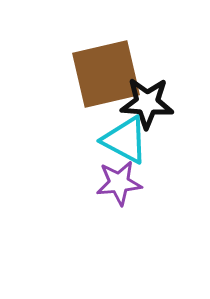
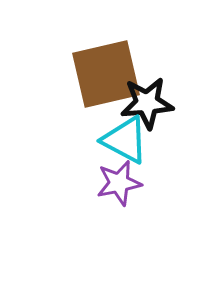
black star: rotated 8 degrees counterclockwise
purple star: rotated 6 degrees counterclockwise
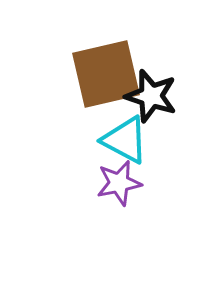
black star: moved 4 px right, 7 px up; rotated 22 degrees clockwise
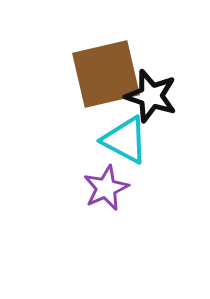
purple star: moved 13 px left, 5 px down; rotated 12 degrees counterclockwise
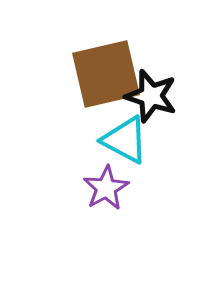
purple star: rotated 6 degrees counterclockwise
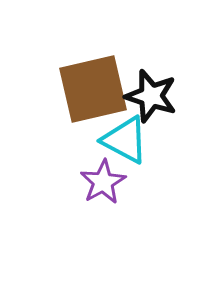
brown square: moved 13 px left, 15 px down
purple star: moved 3 px left, 6 px up
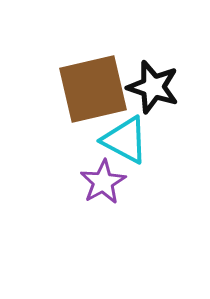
black star: moved 2 px right, 9 px up
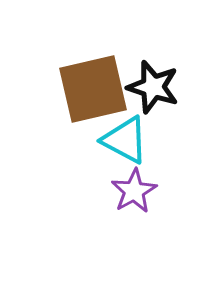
purple star: moved 31 px right, 9 px down
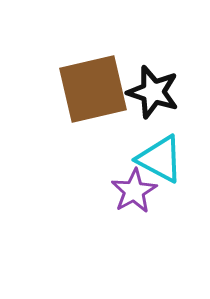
black star: moved 5 px down
cyan triangle: moved 35 px right, 19 px down
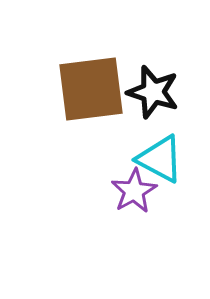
brown square: moved 2 px left; rotated 6 degrees clockwise
